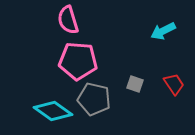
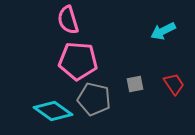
gray square: rotated 30 degrees counterclockwise
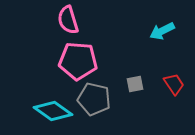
cyan arrow: moved 1 px left
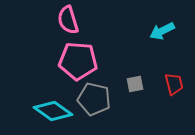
red trapezoid: rotated 20 degrees clockwise
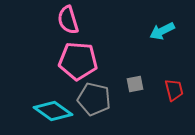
red trapezoid: moved 6 px down
